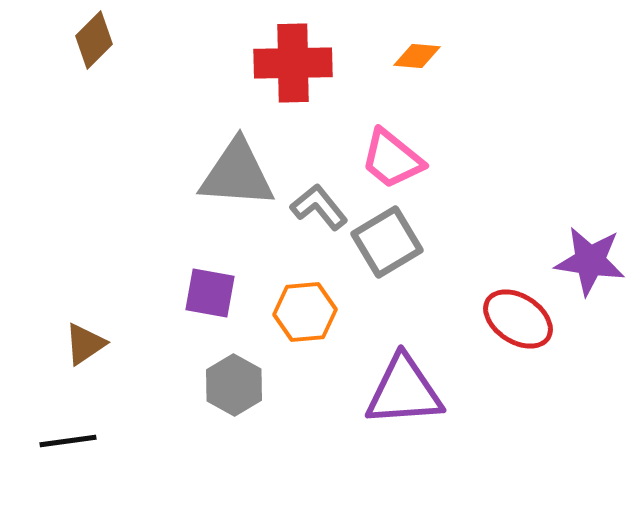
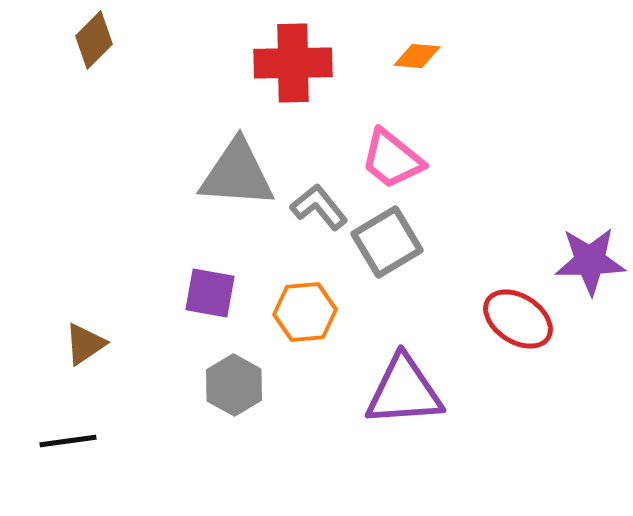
purple star: rotated 10 degrees counterclockwise
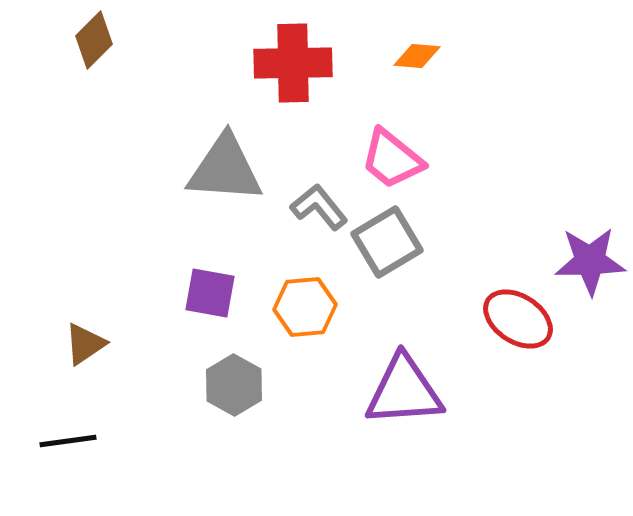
gray triangle: moved 12 px left, 5 px up
orange hexagon: moved 5 px up
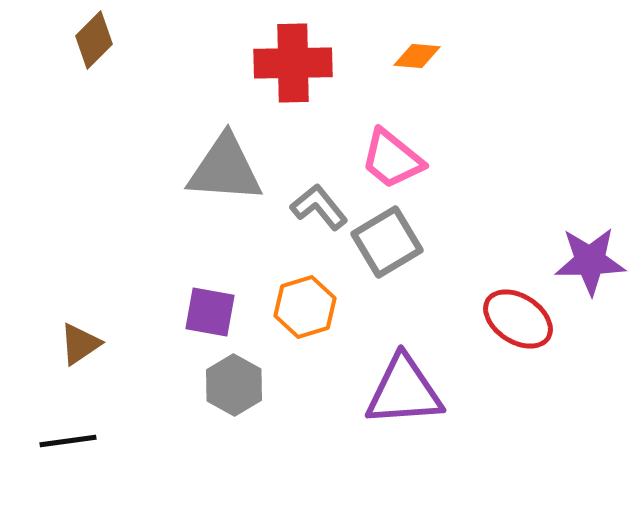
purple square: moved 19 px down
orange hexagon: rotated 12 degrees counterclockwise
brown triangle: moved 5 px left
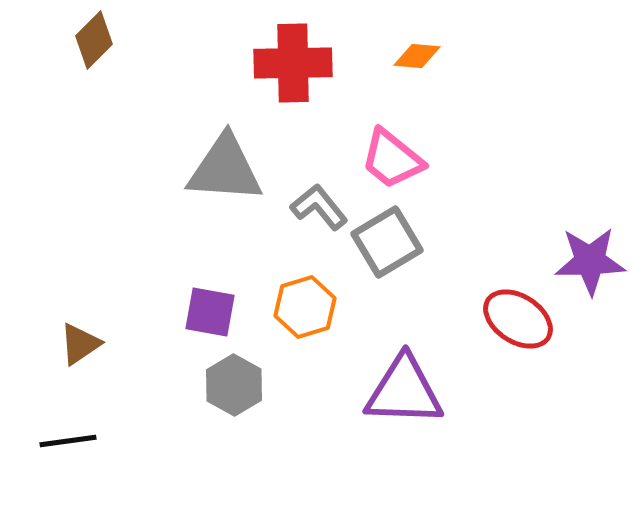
purple triangle: rotated 6 degrees clockwise
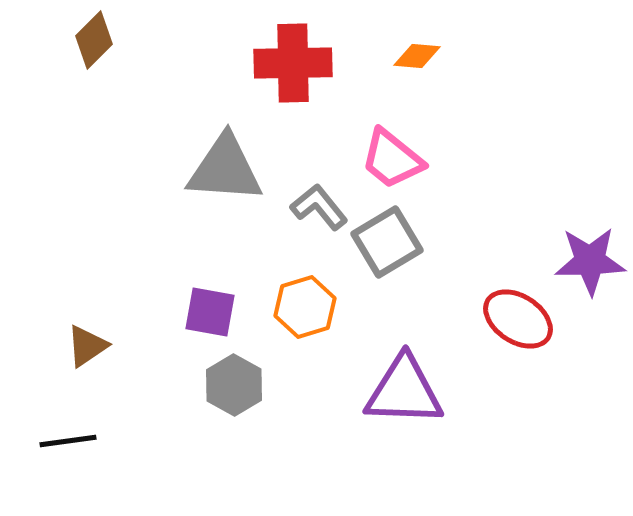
brown triangle: moved 7 px right, 2 px down
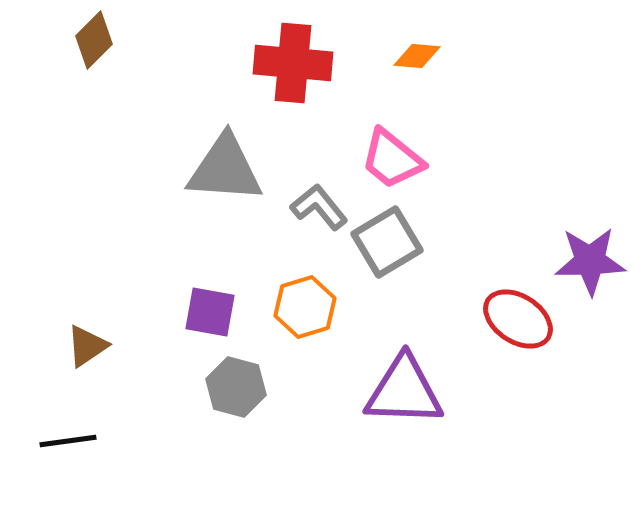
red cross: rotated 6 degrees clockwise
gray hexagon: moved 2 px right, 2 px down; rotated 14 degrees counterclockwise
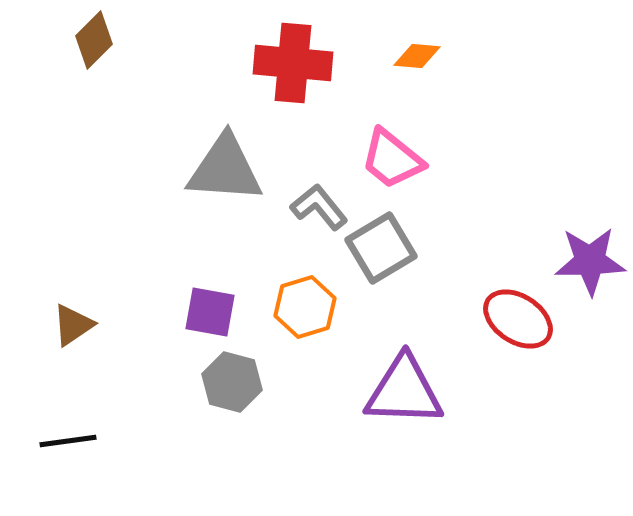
gray square: moved 6 px left, 6 px down
brown triangle: moved 14 px left, 21 px up
gray hexagon: moved 4 px left, 5 px up
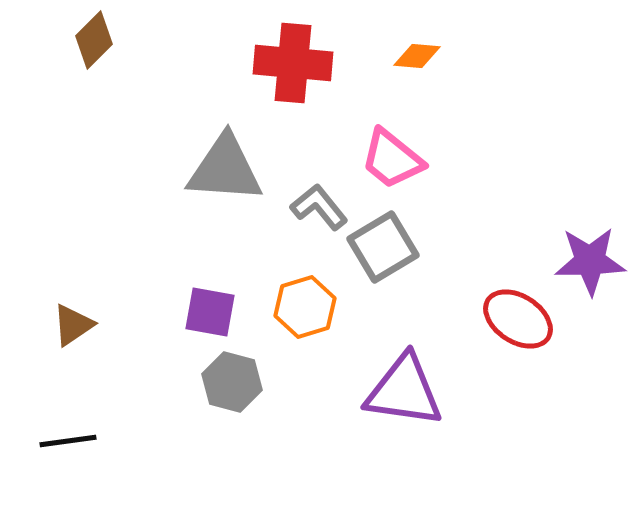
gray square: moved 2 px right, 1 px up
purple triangle: rotated 6 degrees clockwise
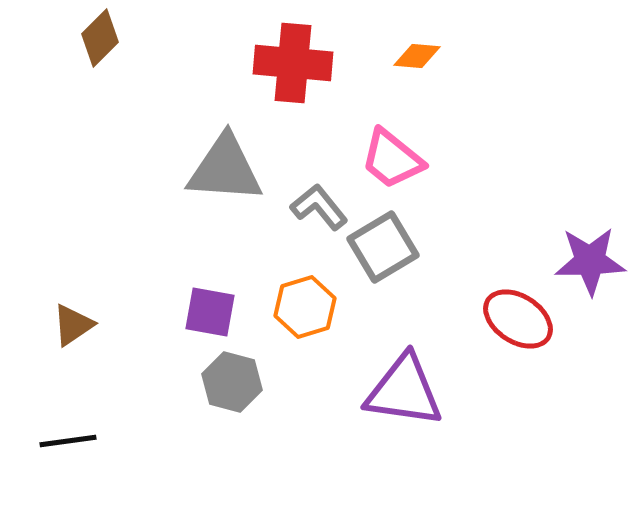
brown diamond: moved 6 px right, 2 px up
